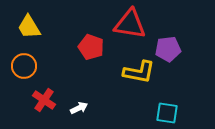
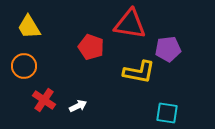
white arrow: moved 1 px left, 2 px up
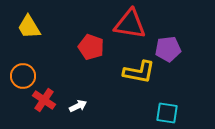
orange circle: moved 1 px left, 10 px down
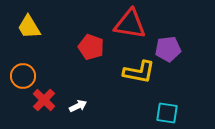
red cross: rotated 10 degrees clockwise
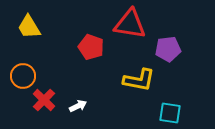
yellow L-shape: moved 8 px down
cyan square: moved 3 px right
